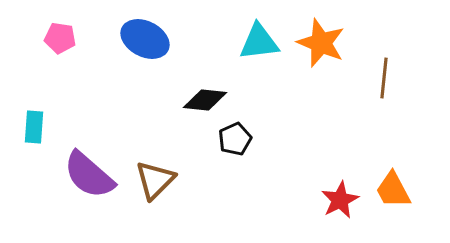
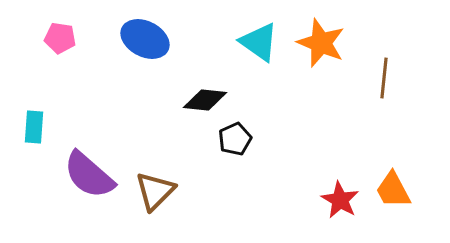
cyan triangle: rotated 42 degrees clockwise
brown triangle: moved 11 px down
red star: rotated 15 degrees counterclockwise
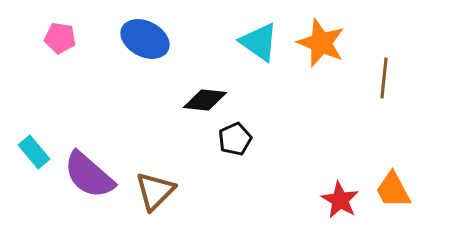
cyan rectangle: moved 25 px down; rotated 44 degrees counterclockwise
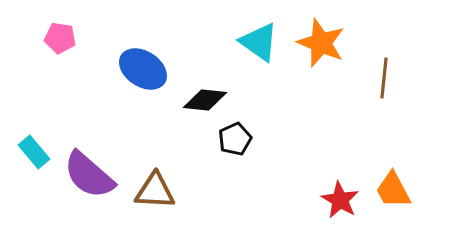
blue ellipse: moved 2 px left, 30 px down; rotated 6 degrees clockwise
brown triangle: rotated 48 degrees clockwise
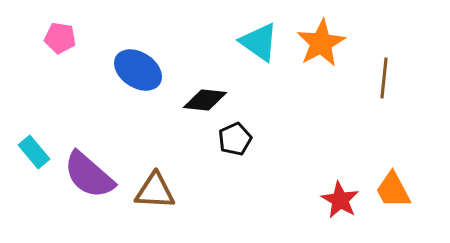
orange star: rotated 21 degrees clockwise
blue ellipse: moved 5 px left, 1 px down
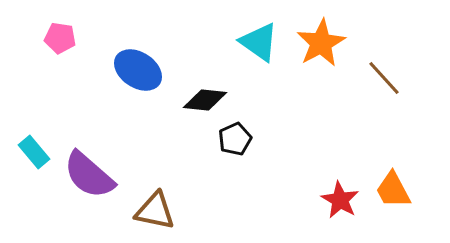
brown line: rotated 48 degrees counterclockwise
brown triangle: moved 20 px down; rotated 9 degrees clockwise
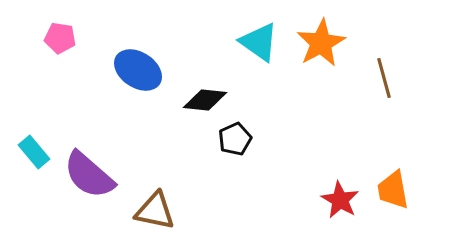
brown line: rotated 27 degrees clockwise
orange trapezoid: rotated 18 degrees clockwise
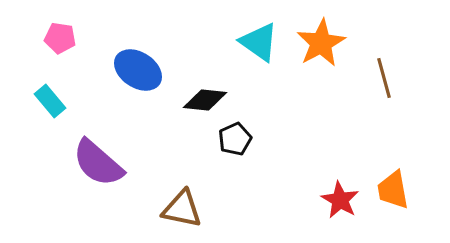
cyan rectangle: moved 16 px right, 51 px up
purple semicircle: moved 9 px right, 12 px up
brown triangle: moved 27 px right, 2 px up
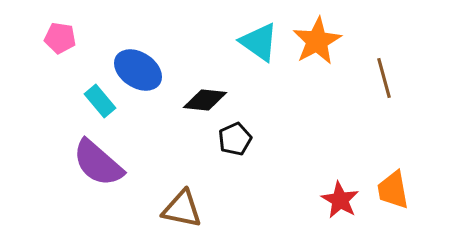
orange star: moved 4 px left, 2 px up
cyan rectangle: moved 50 px right
